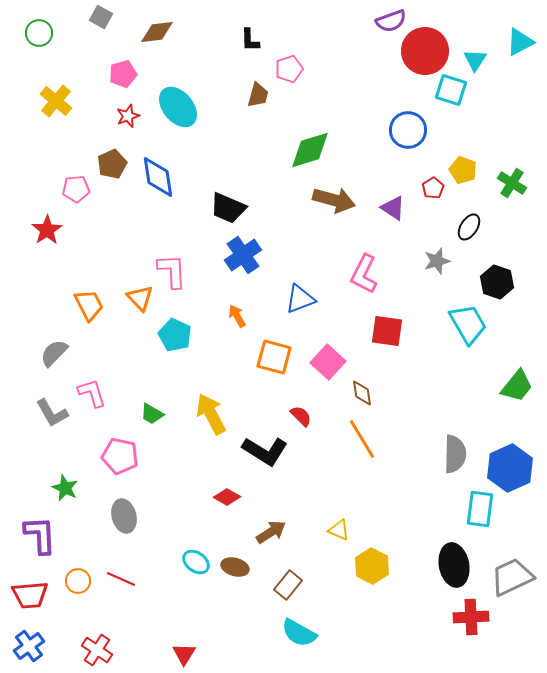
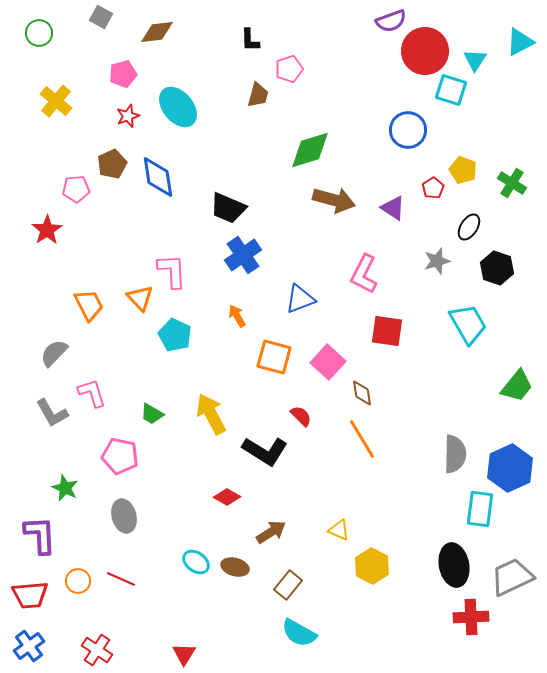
black hexagon at (497, 282): moved 14 px up
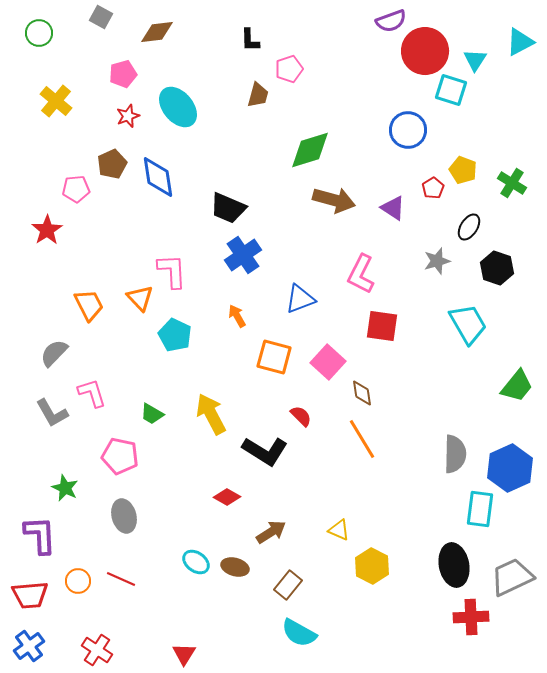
pink L-shape at (364, 274): moved 3 px left
red square at (387, 331): moved 5 px left, 5 px up
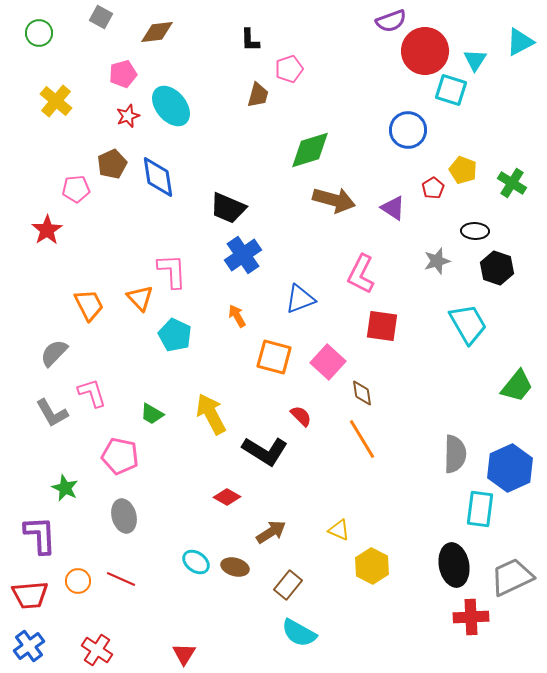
cyan ellipse at (178, 107): moved 7 px left, 1 px up
black ellipse at (469, 227): moved 6 px right, 4 px down; rotated 60 degrees clockwise
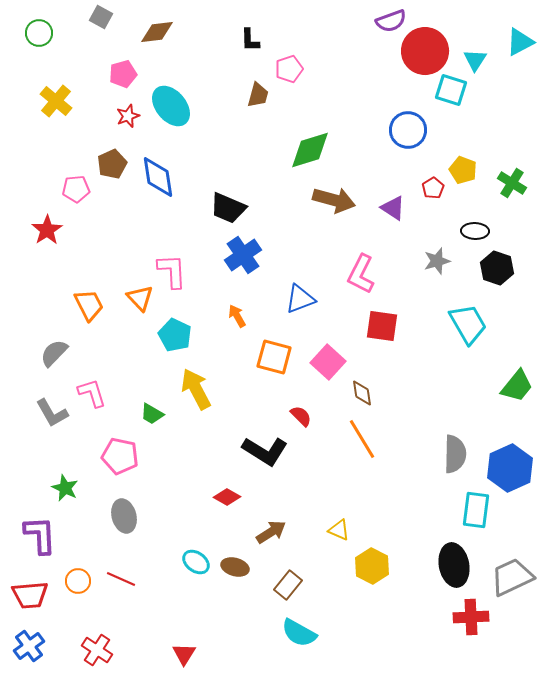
yellow arrow at (211, 414): moved 15 px left, 25 px up
cyan rectangle at (480, 509): moved 4 px left, 1 px down
